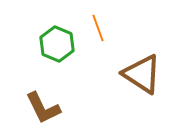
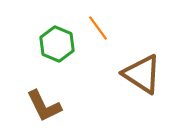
orange line: rotated 16 degrees counterclockwise
brown L-shape: moved 1 px right, 2 px up
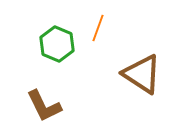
orange line: rotated 56 degrees clockwise
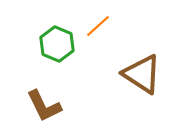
orange line: moved 2 px up; rotated 28 degrees clockwise
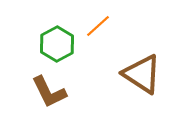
green hexagon: rotated 8 degrees clockwise
brown L-shape: moved 5 px right, 14 px up
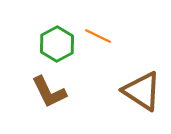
orange line: moved 10 px down; rotated 68 degrees clockwise
brown triangle: moved 17 px down
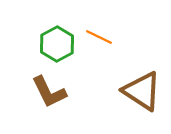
orange line: moved 1 px right, 1 px down
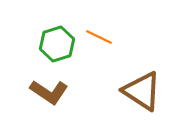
green hexagon: rotated 12 degrees clockwise
brown L-shape: rotated 30 degrees counterclockwise
